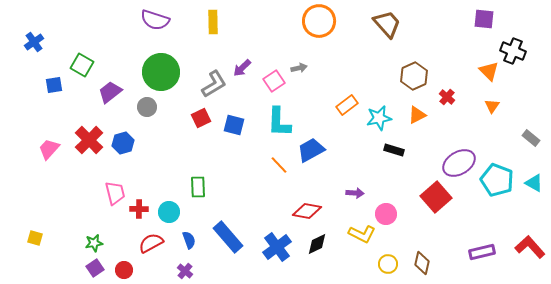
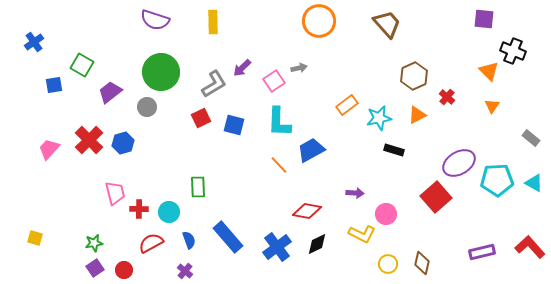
cyan pentagon at (497, 180): rotated 24 degrees counterclockwise
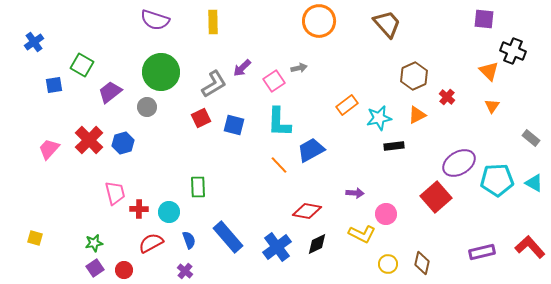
black rectangle at (394, 150): moved 4 px up; rotated 24 degrees counterclockwise
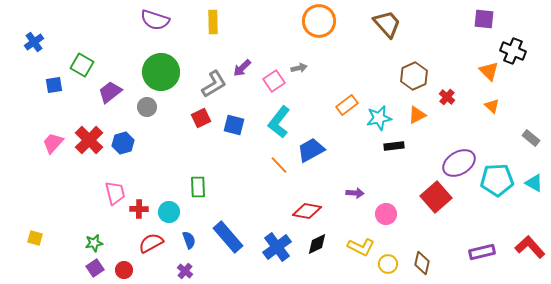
orange triangle at (492, 106): rotated 21 degrees counterclockwise
cyan L-shape at (279, 122): rotated 36 degrees clockwise
pink trapezoid at (49, 149): moved 4 px right, 6 px up
yellow L-shape at (362, 234): moved 1 px left, 13 px down
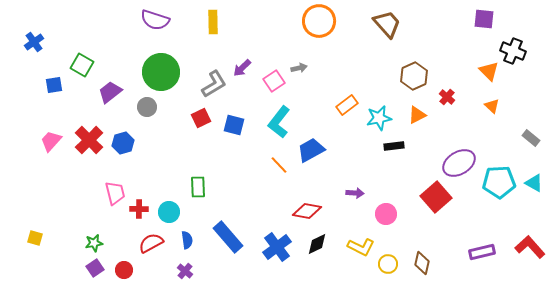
pink trapezoid at (53, 143): moved 2 px left, 2 px up
cyan pentagon at (497, 180): moved 2 px right, 2 px down
blue semicircle at (189, 240): moved 2 px left; rotated 12 degrees clockwise
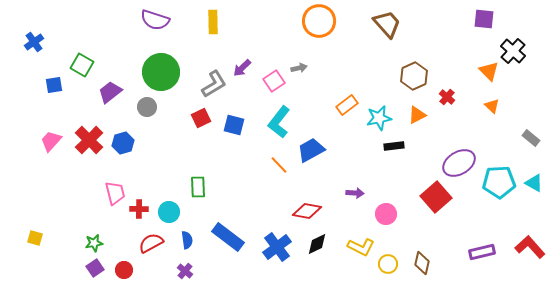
black cross at (513, 51): rotated 20 degrees clockwise
blue rectangle at (228, 237): rotated 12 degrees counterclockwise
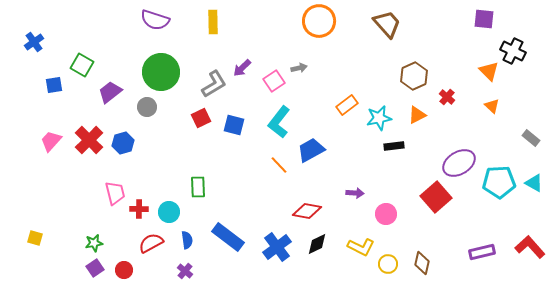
black cross at (513, 51): rotated 15 degrees counterclockwise
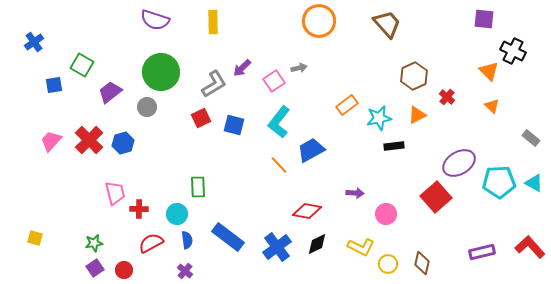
cyan circle at (169, 212): moved 8 px right, 2 px down
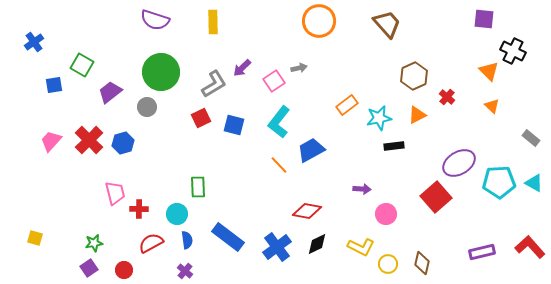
purple arrow at (355, 193): moved 7 px right, 4 px up
purple square at (95, 268): moved 6 px left
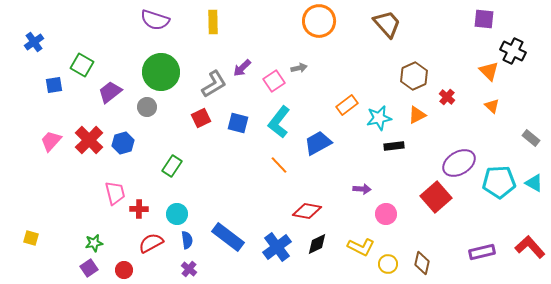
blue square at (234, 125): moved 4 px right, 2 px up
blue trapezoid at (311, 150): moved 7 px right, 7 px up
green rectangle at (198, 187): moved 26 px left, 21 px up; rotated 35 degrees clockwise
yellow square at (35, 238): moved 4 px left
purple cross at (185, 271): moved 4 px right, 2 px up
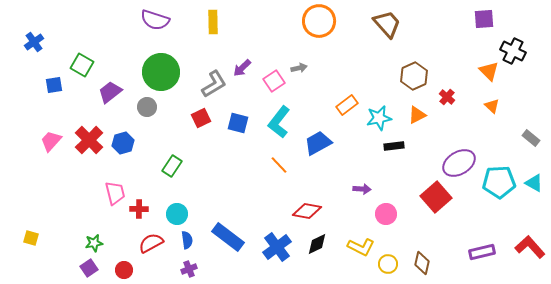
purple square at (484, 19): rotated 10 degrees counterclockwise
purple cross at (189, 269): rotated 28 degrees clockwise
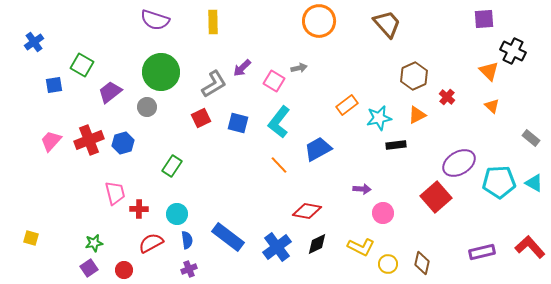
pink square at (274, 81): rotated 25 degrees counterclockwise
red cross at (89, 140): rotated 24 degrees clockwise
blue trapezoid at (318, 143): moved 6 px down
black rectangle at (394, 146): moved 2 px right, 1 px up
pink circle at (386, 214): moved 3 px left, 1 px up
